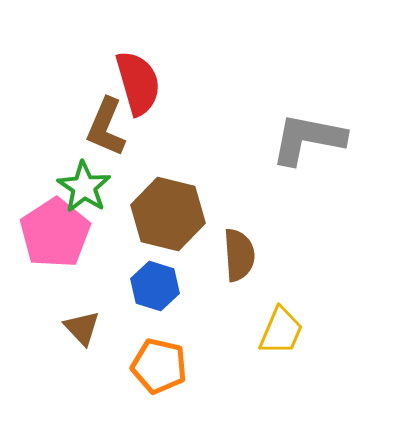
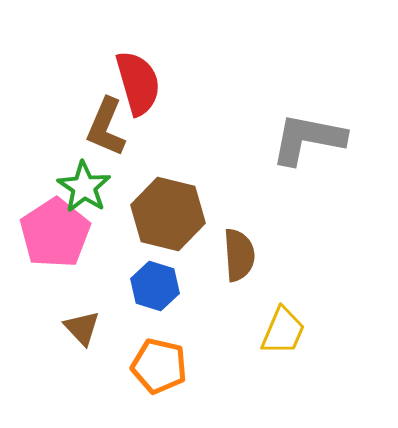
yellow trapezoid: moved 2 px right
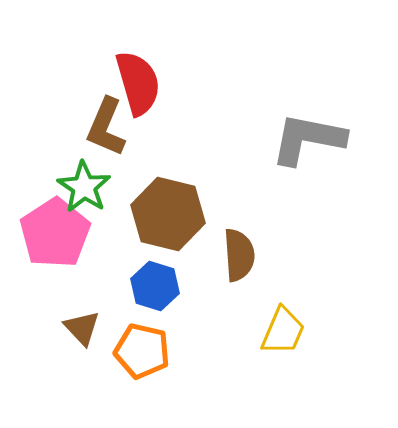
orange pentagon: moved 17 px left, 15 px up
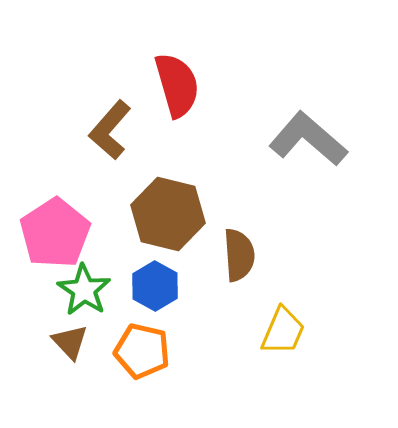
red semicircle: moved 39 px right, 2 px down
brown L-shape: moved 4 px right, 3 px down; rotated 18 degrees clockwise
gray L-shape: rotated 30 degrees clockwise
green star: moved 103 px down
blue hexagon: rotated 12 degrees clockwise
brown triangle: moved 12 px left, 14 px down
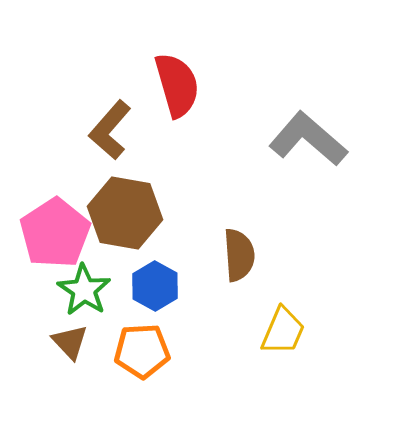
brown hexagon: moved 43 px left, 1 px up; rotated 4 degrees counterclockwise
orange pentagon: rotated 16 degrees counterclockwise
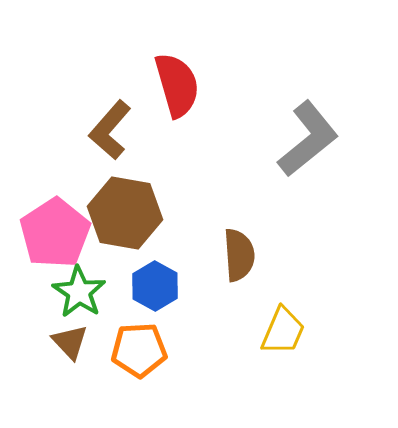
gray L-shape: rotated 100 degrees clockwise
green star: moved 5 px left, 2 px down
orange pentagon: moved 3 px left, 1 px up
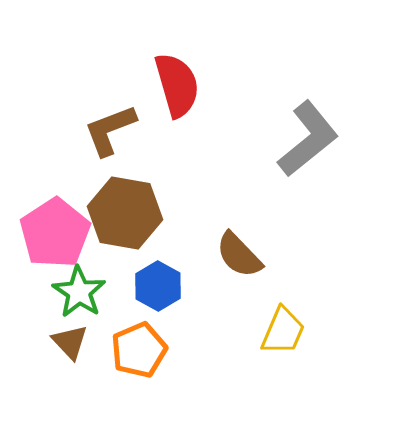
brown L-shape: rotated 28 degrees clockwise
brown semicircle: rotated 140 degrees clockwise
blue hexagon: moved 3 px right
orange pentagon: rotated 20 degrees counterclockwise
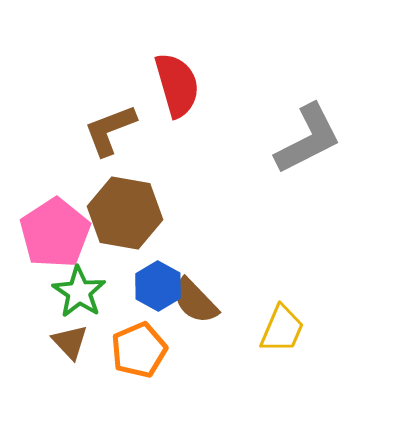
gray L-shape: rotated 12 degrees clockwise
brown semicircle: moved 44 px left, 46 px down
yellow trapezoid: moved 1 px left, 2 px up
